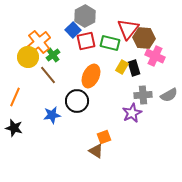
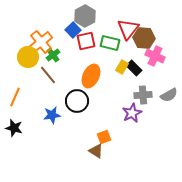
orange cross: moved 2 px right
black rectangle: rotated 28 degrees counterclockwise
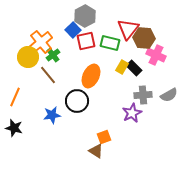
pink cross: moved 1 px right, 1 px up
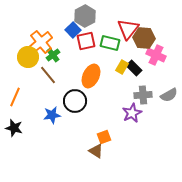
black circle: moved 2 px left
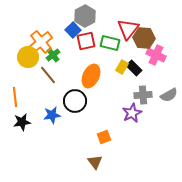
orange line: rotated 30 degrees counterclockwise
black star: moved 8 px right, 6 px up; rotated 24 degrees counterclockwise
brown triangle: moved 1 px left, 11 px down; rotated 21 degrees clockwise
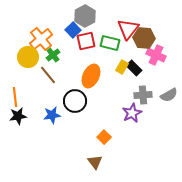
orange cross: moved 3 px up
black star: moved 4 px left, 6 px up
orange square: rotated 24 degrees counterclockwise
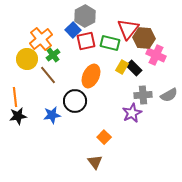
yellow circle: moved 1 px left, 2 px down
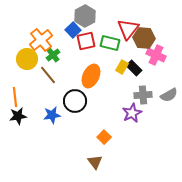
orange cross: moved 1 px down
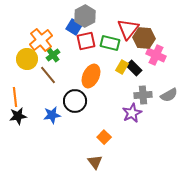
blue square: moved 1 px right, 3 px up; rotated 14 degrees counterclockwise
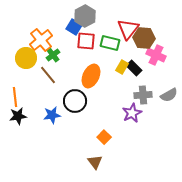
red square: rotated 18 degrees clockwise
yellow circle: moved 1 px left, 1 px up
